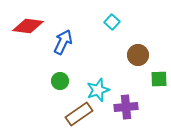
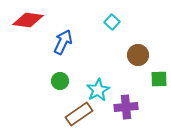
red diamond: moved 6 px up
cyan star: rotated 10 degrees counterclockwise
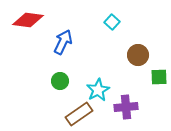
green square: moved 2 px up
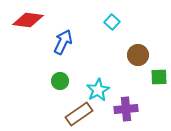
purple cross: moved 2 px down
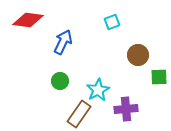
cyan square: rotated 28 degrees clockwise
brown rectangle: rotated 20 degrees counterclockwise
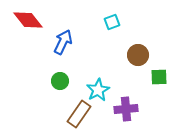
red diamond: rotated 44 degrees clockwise
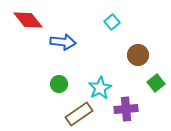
cyan square: rotated 21 degrees counterclockwise
blue arrow: rotated 70 degrees clockwise
green square: moved 3 px left, 6 px down; rotated 36 degrees counterclockwise
green circle: moved 1 px left, 3 px down
cyan star: moved 2 px right, 2 px up
brown rectangle: rotated 20 degrees clockwise
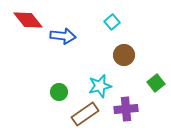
blue arrow: moved 6 px up
brown circle: moved 14 px left
green circle: moved 8 px down
cyan star: moved 2 px up; rotated 15 degrees clockwise
brown rectangle: moved 6 px right
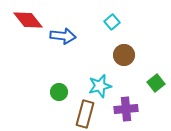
brown rectangle: rotated 40 degrees counterclockwise
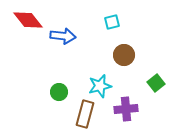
cyan square: rotated 28 degrees clockwise
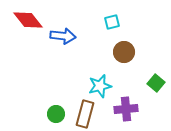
brown circle: moved 3 px up
green square: rotated 12 degrees counterclockwise
green circle: moved 3 px left, 22 px down
